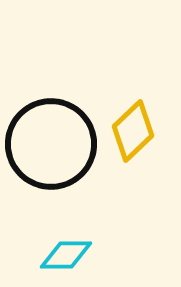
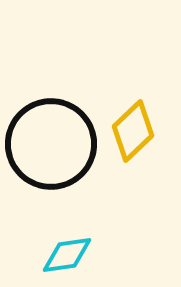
cyan diamond: moved 1 px right; rotated 8 degrees counterclockwise
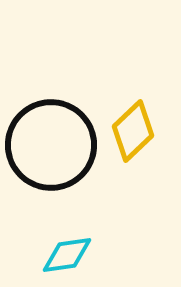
black circle: moved 1 px down
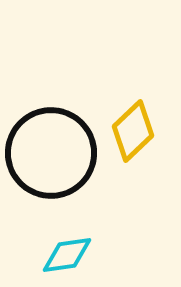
black circle: moved 8 px down
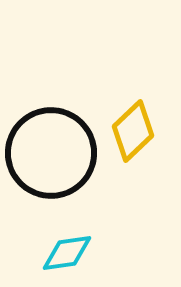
cyan diamond: moved 2 px up
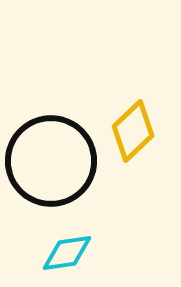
black circle: moved 8 px down
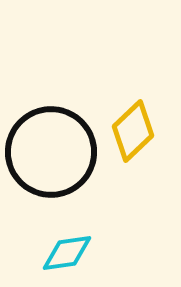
black circle: moved 9 px up
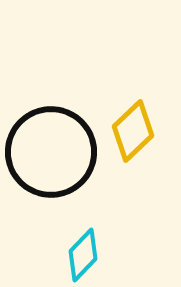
cyan diamond: moved 16 px right, 2 px down; rotated 38 degrees counterclockwise
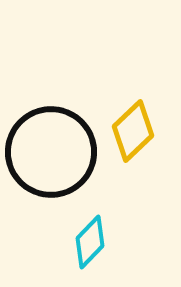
cyan diamond: moved 7 px right, 13 px up
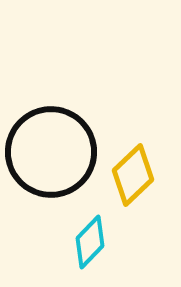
yellow diamond: moved 44 px down
